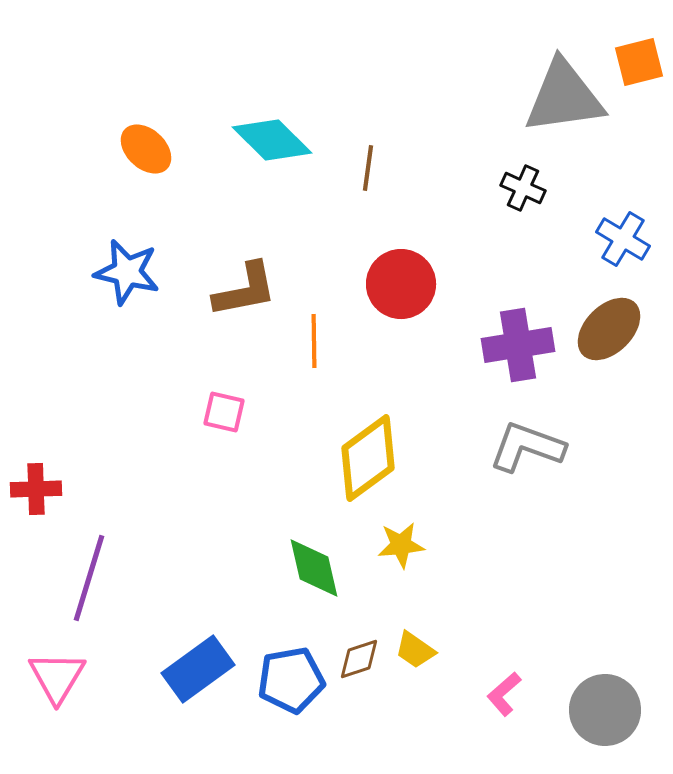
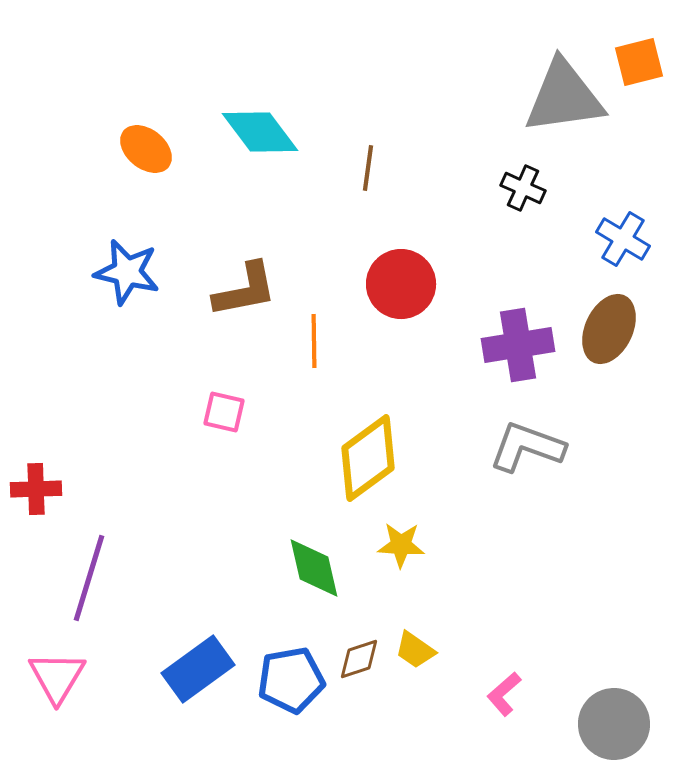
cyan diamond: moved 12 px left, 8 px up; rotated 8 degrees clockwise
orange ellipse: rotated 4 degrees counterclockwise
brown ellipse: rotated 20 degrees counterclockwise
yellow star: rotated 9 degrees clockwise
gray circle: moved 9 px right, 14 px down
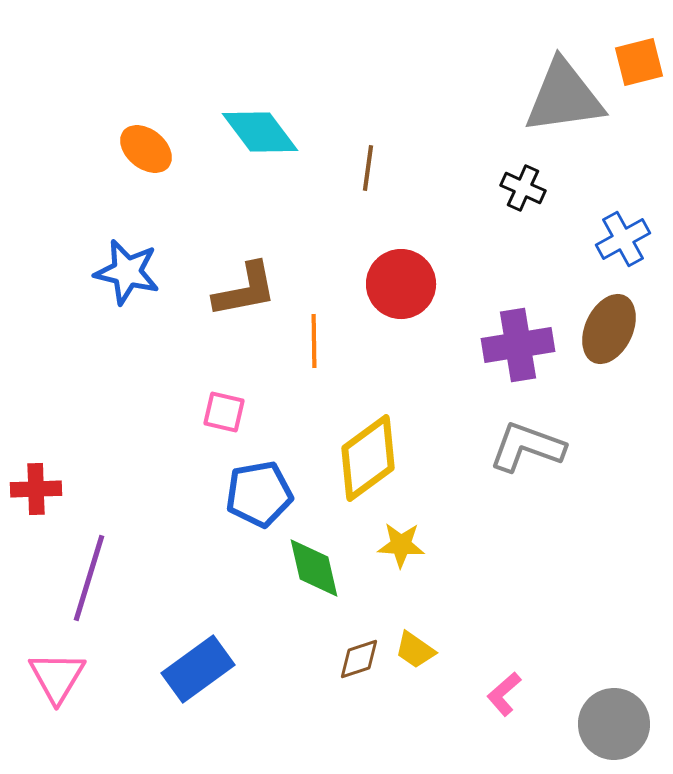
blue cross: rotated 30 degrees clockwise
blue pentagon: moved 32 px left, 186 px up
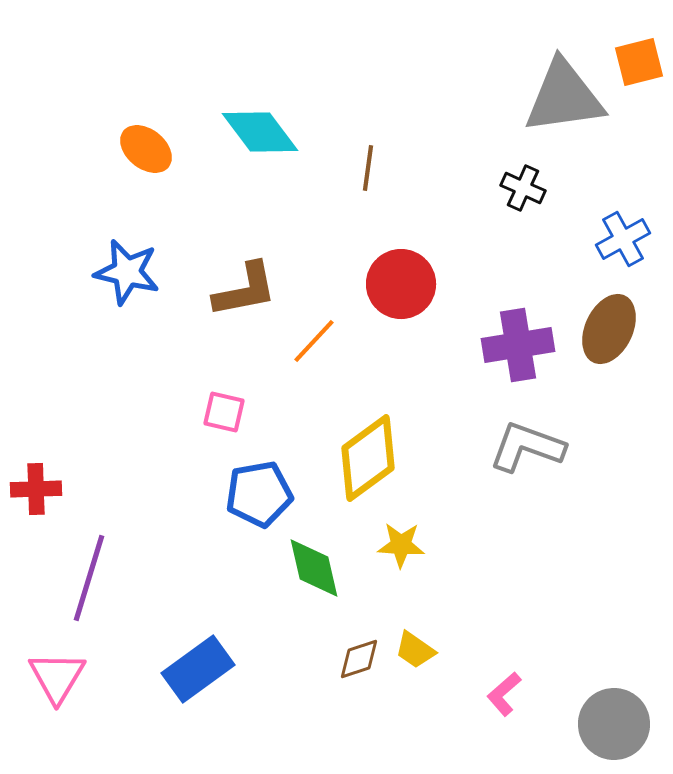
orange line: rotated 44 degrees clockwise
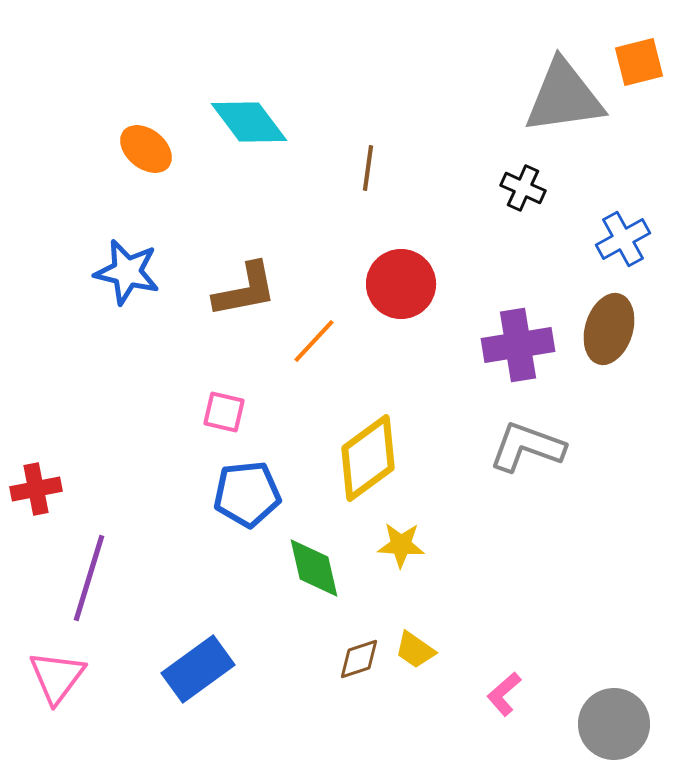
cyan diamond: moved 11 px left, 10 px up
brown ellipse: rotated 8 degrees counterclockwise
red cross: rotated 9 degrees counterclockwise
blue pentagon: moved 12 px left; rotated 4 degrees clockwise
pink triangle: rotated 6 degrees clockwise
